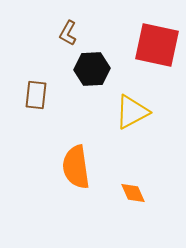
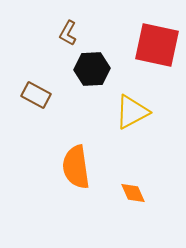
brown rectangle: rotated 68 degrees counterclockwise
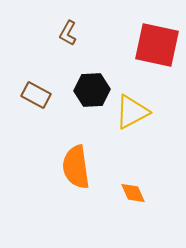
black hexagon: moved 21 px down
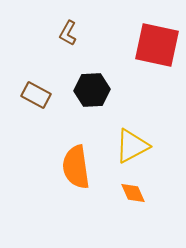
yellow triangle: moved 34 px down
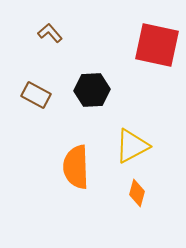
brown L-shape: moved 18 px left; rotated 110 degrees clockwise
orange semicircle: rotated 6 degrees clockwise
orange diamond: moved 4 px right; rotated 40 degrees clockwise
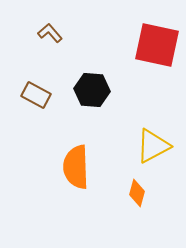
black hexagon: rotated 8 degrees clockwise
yellow triangle: moved 21 px right
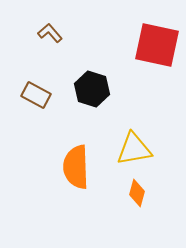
black hexagon: moved 1 px up; rotated 12 degrees clockwise
yellow triangle: moved 19 px left, 3 px down; rotated 18 degrees clockwise
